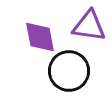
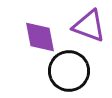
purple triangle: rotated 12 degrees clockwise
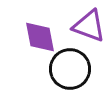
black circle: moved 1 px right, 2 px up
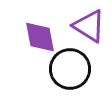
purple triangle: rotated 12 degrees clockwise
